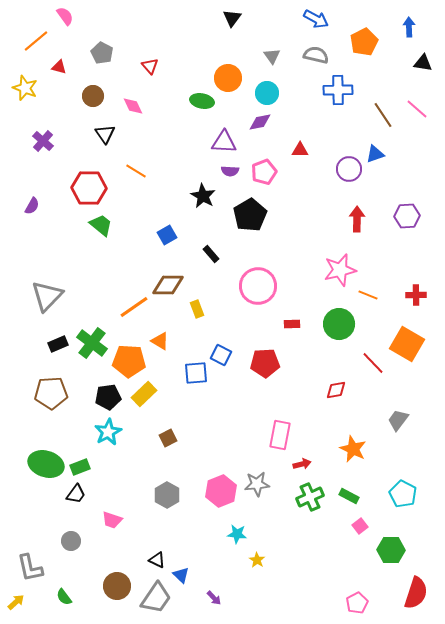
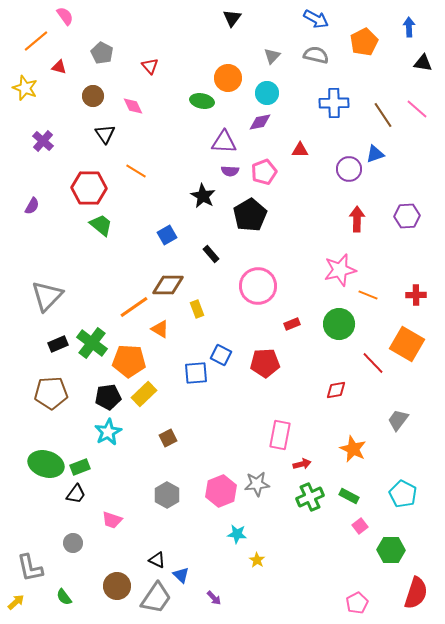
gray triangle at (272, 56): rotated 18 degrees clockwise
blue cross at (338, 90): moved 4 px left, 13 px down
red rectangle at (292, 324): rotated 21 degrees counterclockwise
orange triangle at (160, 341): moved 12 px up
gray circle at (71, 541): moved 2 px right, 2 px down
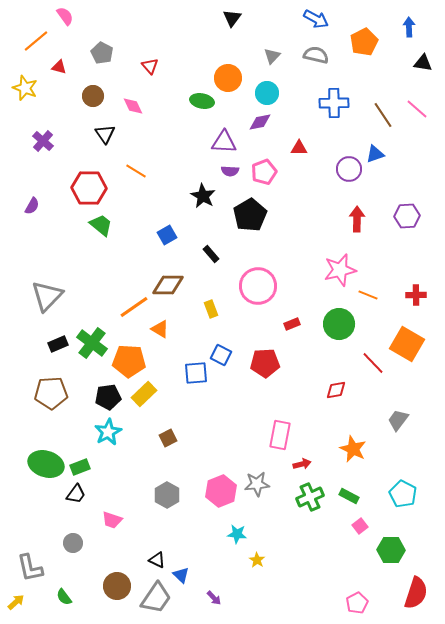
red triangle at (300, 150): moved 1 px left, 2 px up
yellow rectangle at (197, 309): moved 14 px right
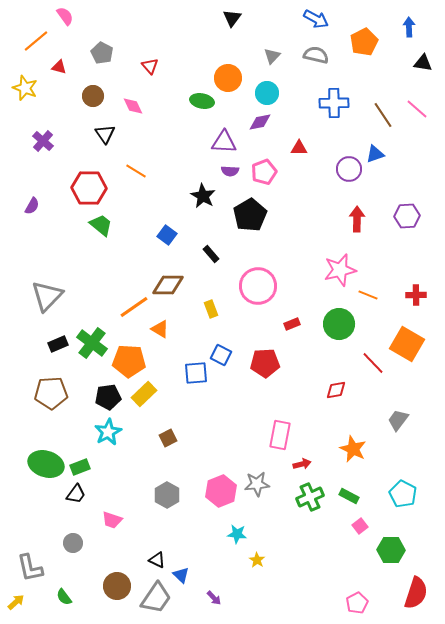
blue square at (167, 235): rotated 24 degrees counterclockwise
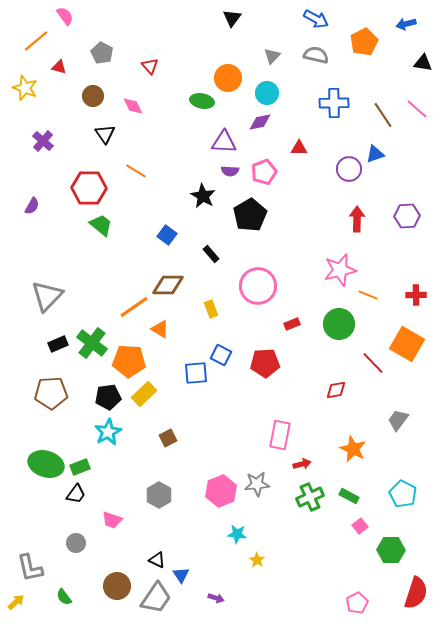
blue arrow at (409, 27): moved 3 px left, 3 px up; rotated 102 degrees counterclockwise
gray hexagon at (167, 495): moved 8 px left
gray circle at (73, 543): moved 3 px right
blue triangle at (181, 575): rotated 12 degrees clockwise
purple arrow at (214, 598): moved 2 px right; rotated 28 degrees counterclockwise
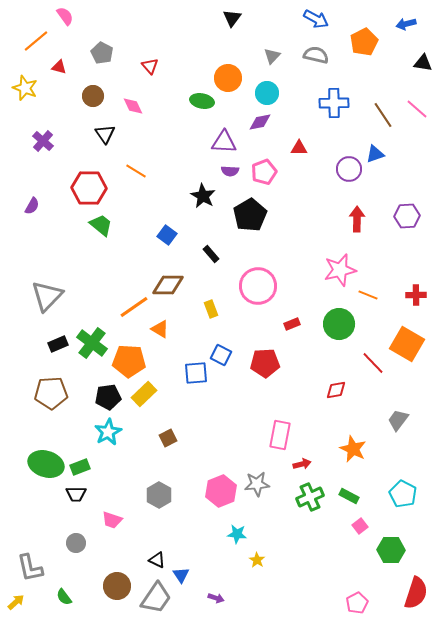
black trapezoid at (76, 494): rotated 55 degrees clockwise
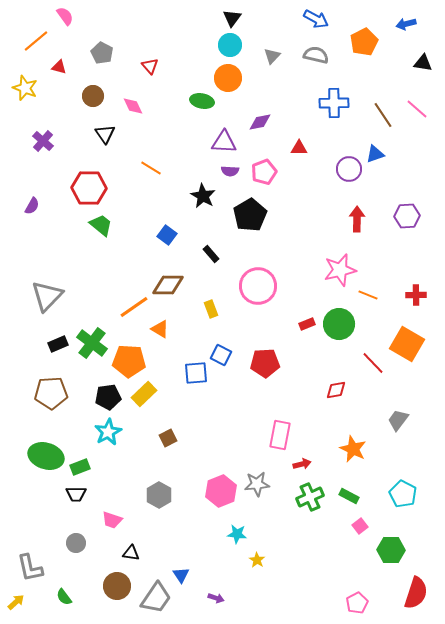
cyan circle at (267, 93): moved 37 px left, 48 px up
orange line at (136, 171): moved 15 px right, 3 px up
red rectangle at (292, 324): moved 15 px right
green ellipse at (46, 464): moved 8 px up
black triangle at (157, 560): moved 26 px left, 7 px up; rotated 18 degrees counterclockwise
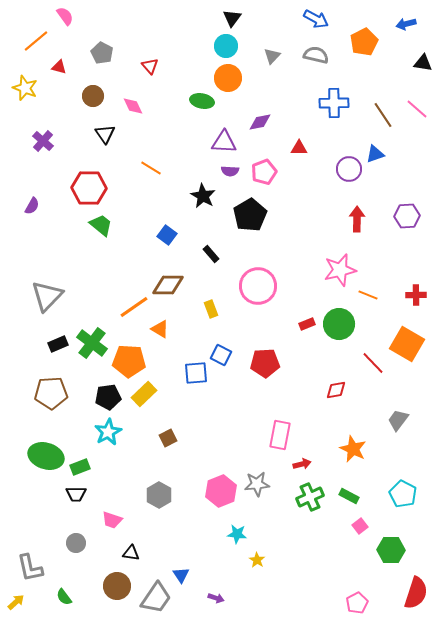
cyan circle at (230, 45): moved 4 px left, 1 px down
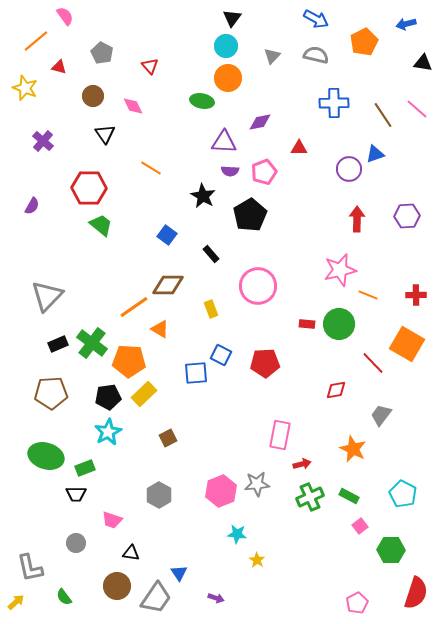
red rectangle at (307, 324): rotated 28 degrees clockwise
gray trapezoid at (398, 420): moved 17 px left, 5 px up
green rectangle at (80, 467): moved 5 px right, 1 px down
blue triangle at (181, 575): moved 2 px left, 2 px up
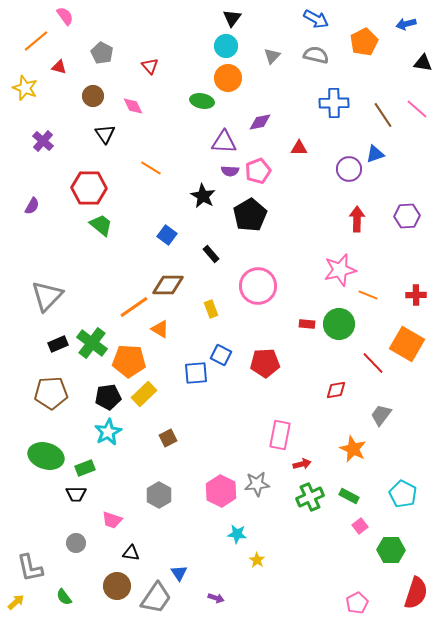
pink pentagon at (264, 172): moved 6 px left, 1 px up
pink hexagon at (221, 491): rotated 12 degrees counterclockwise
